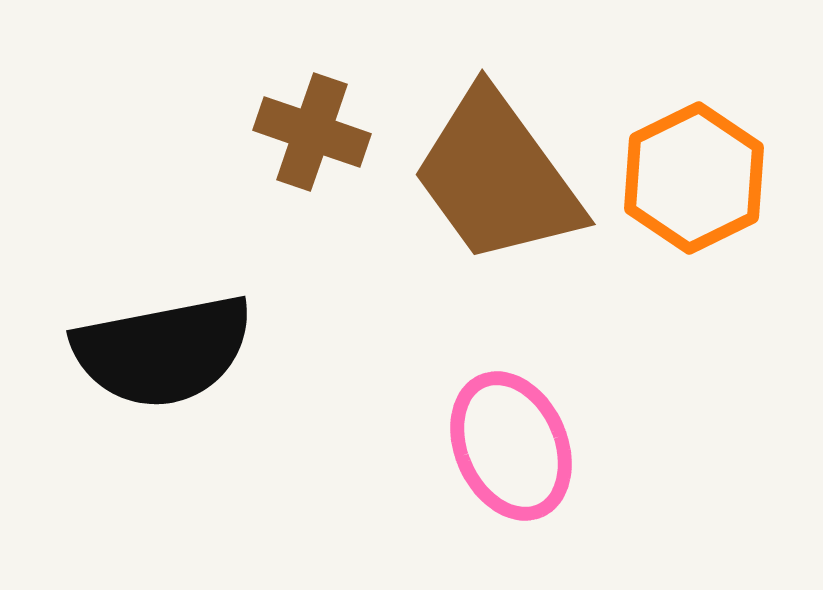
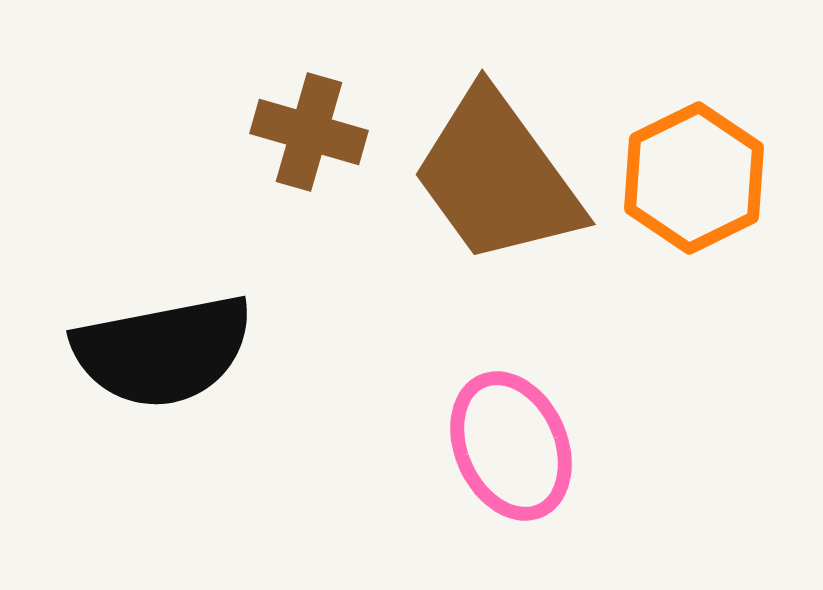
brown cross: moved 3 px left; rotated 3 degrees counterclockwise
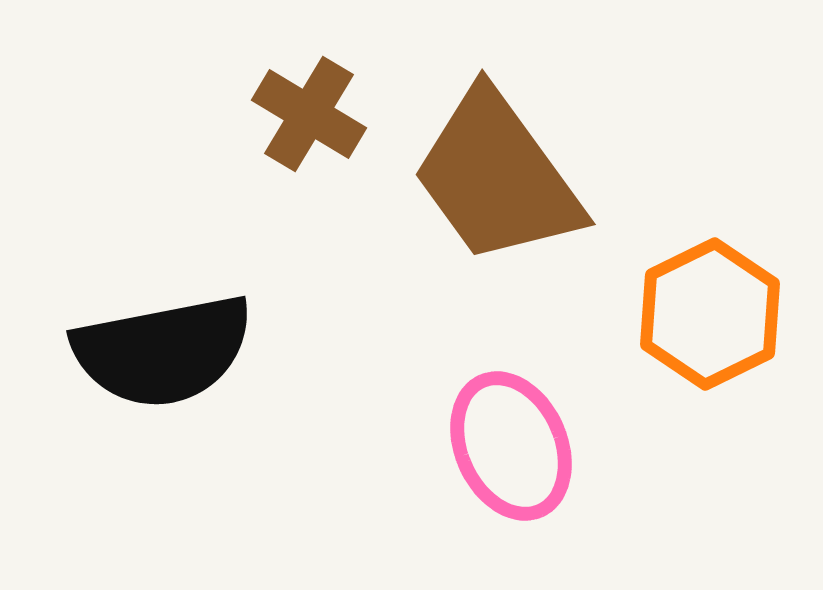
brown cross: moved 18 px up; rotated 15 degrees clockwise
orange hexagon: moved 16 px right, 136 px down
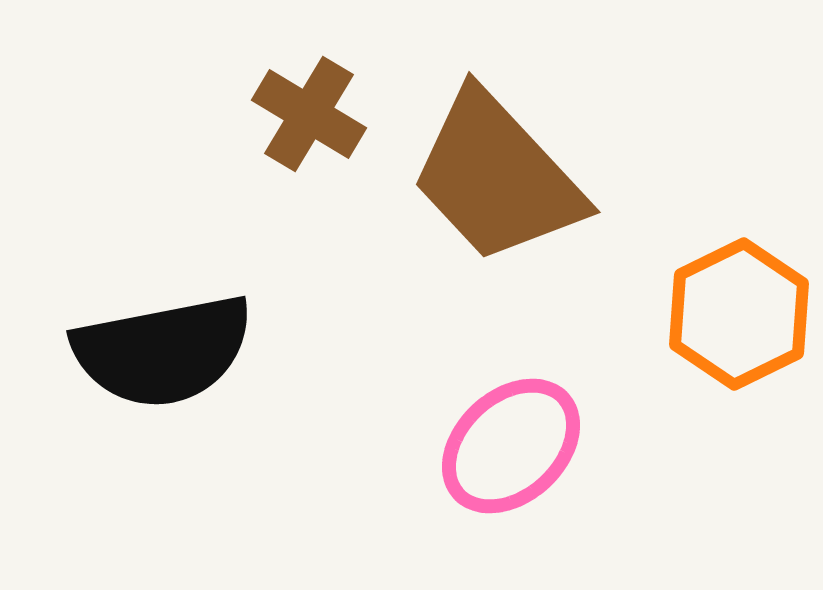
brown trapezoid: rotated 7 degrees counterclockwise
orange hexagon: moved 29 px right
pink ellipse: rotated 71 degrees clockwise
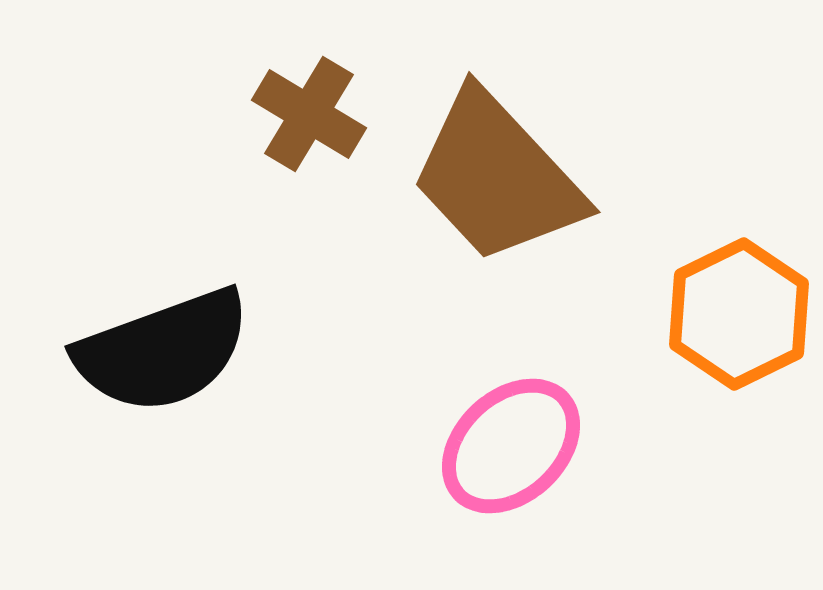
black semicircle: rotated 9 degrees counterclockwise
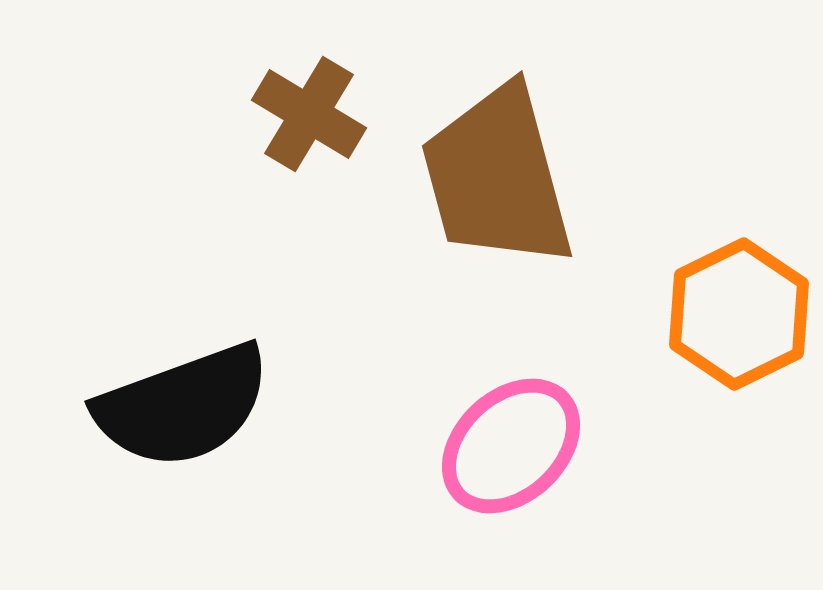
brown trapezoid: rotated 28 degrees clockwise
black semicircle: moved 20 px right, 55 px down
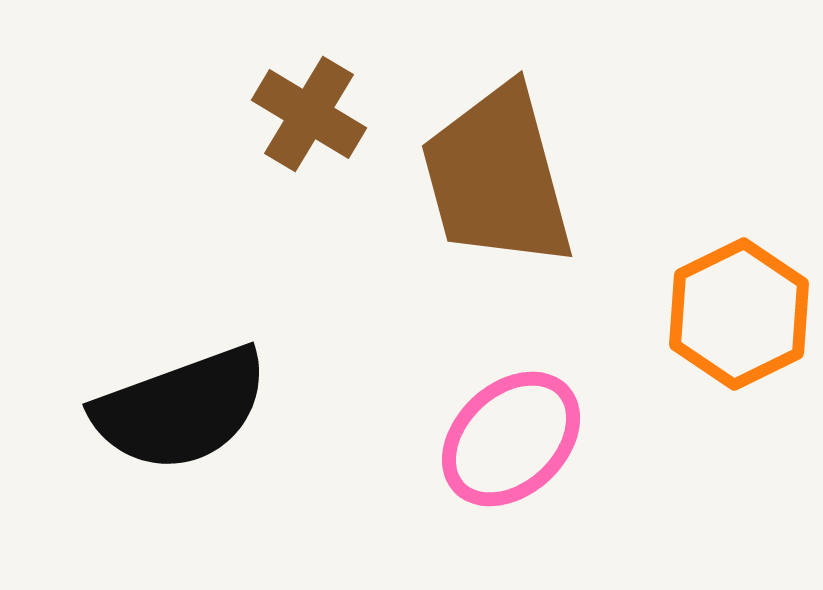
black semicircle: moved 2 px left, 3 px down
pink ellipse: moved 7 px up
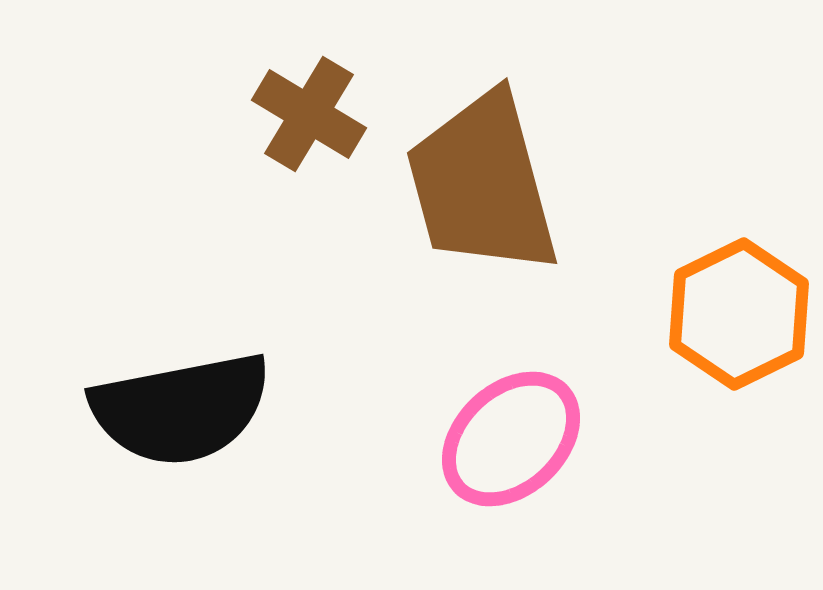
brown trapezoid: moved 15 px left, 7 px down
black semicircle: rotated 9 degrees clockwise
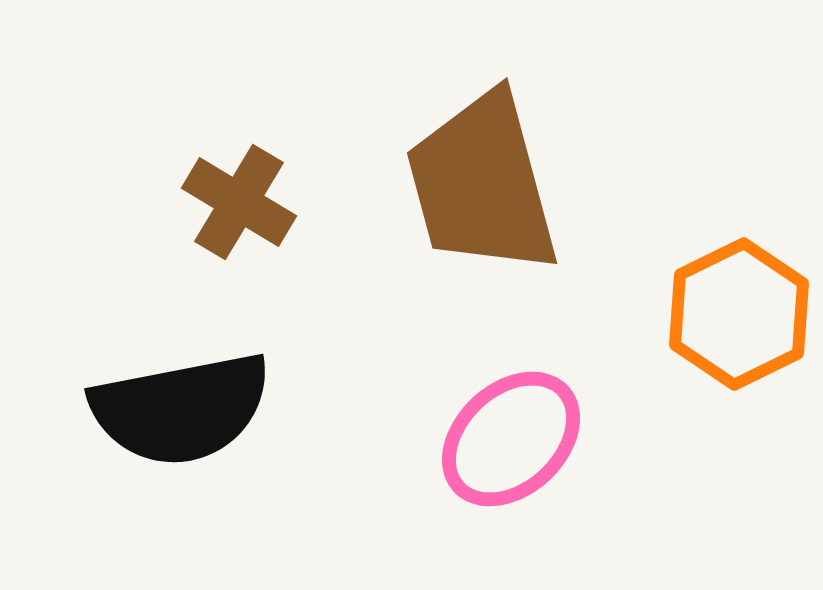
brown cross: moved 70 px left, 88 px down
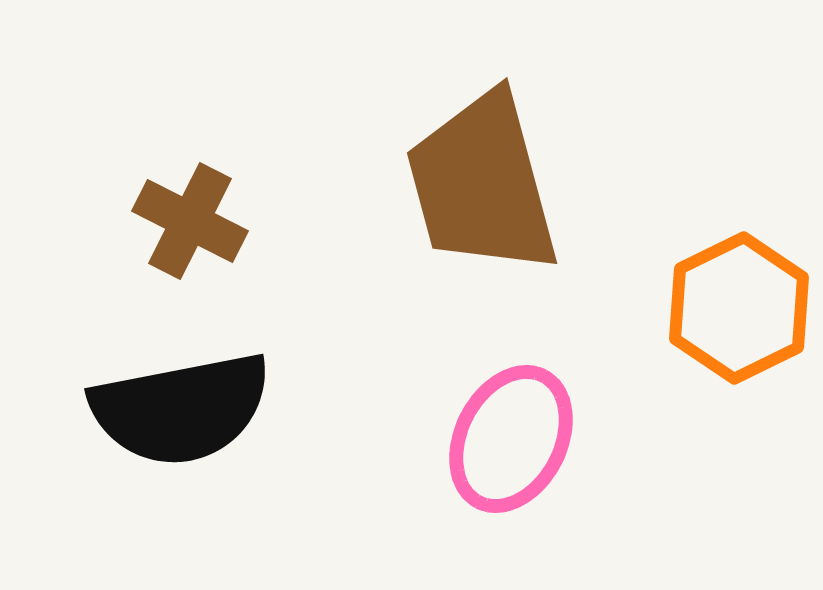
brown cross: moved 49 px left, 19 px down; rotated 4 degrees counterclockwise
orange hexagon: moved 6 px up
pink ellipse: rotated 20 degrees counterclockwise
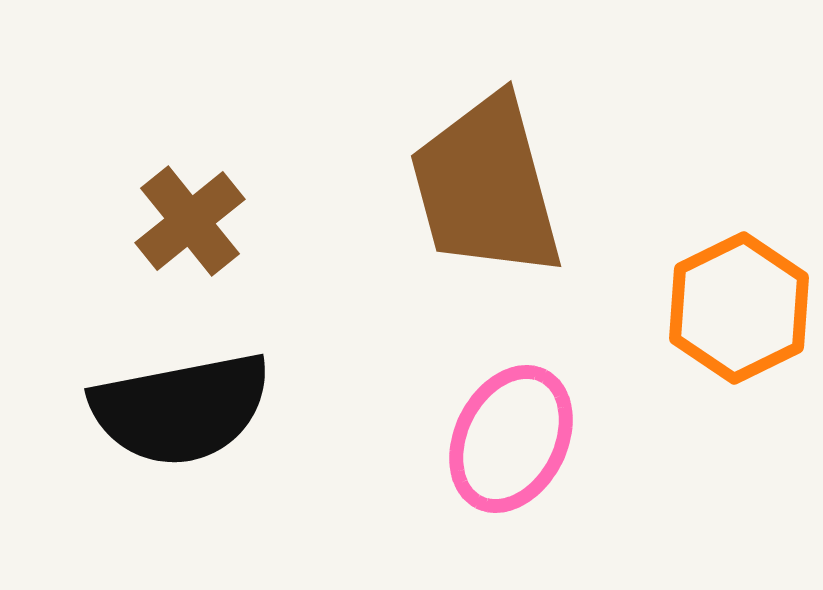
brown trapezoid: moved 4 px right, 3 px down
brown cross: rotated 24 degrees clockwise
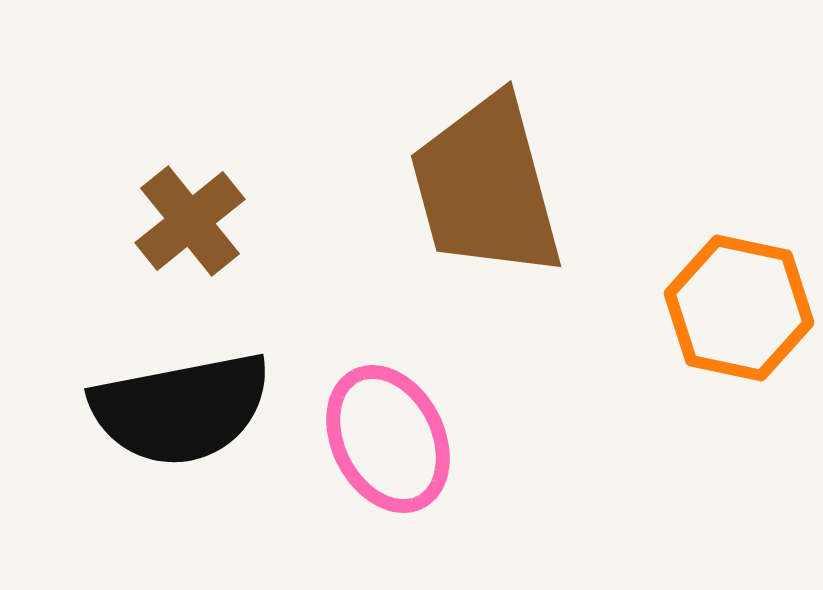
orange hexagon: rotated 22 degrees counterclockwise
pink ellipse: moved 123 px left; rotated 54 degrees counterclockwise
